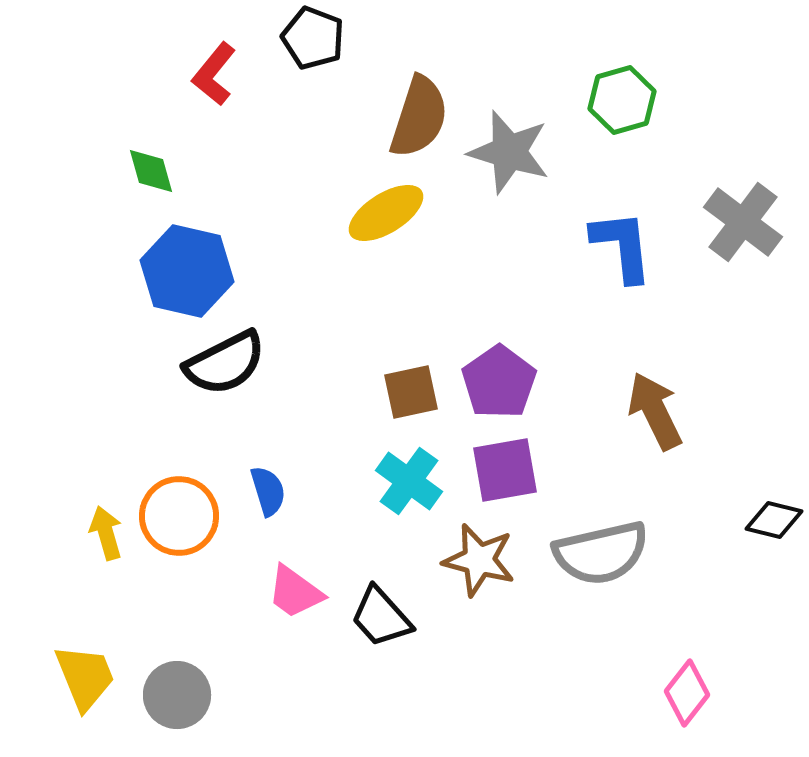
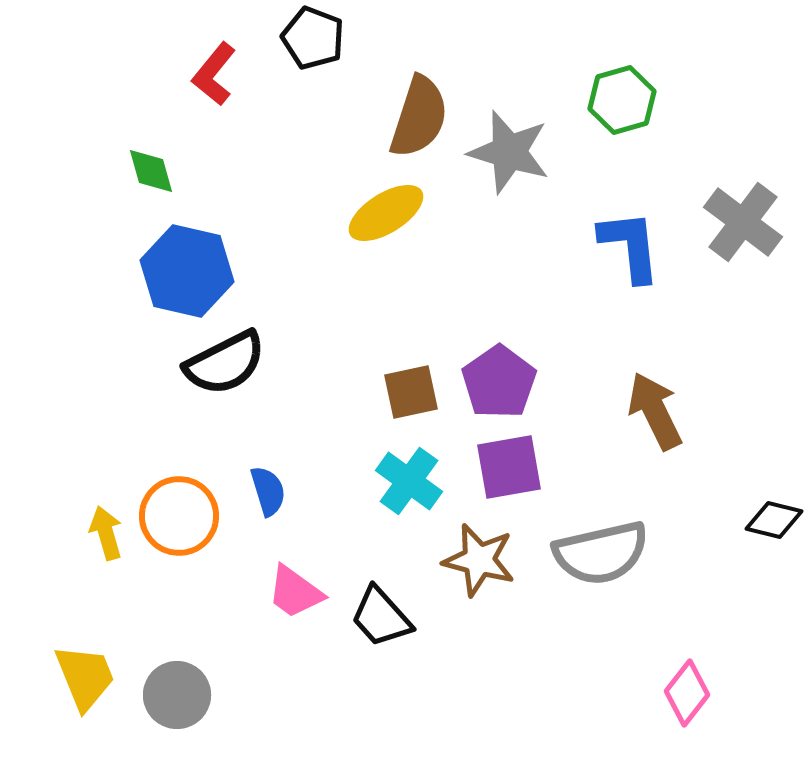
blue L-shape: moved 8 px right
purple square: moved 4 px right, 3 px up
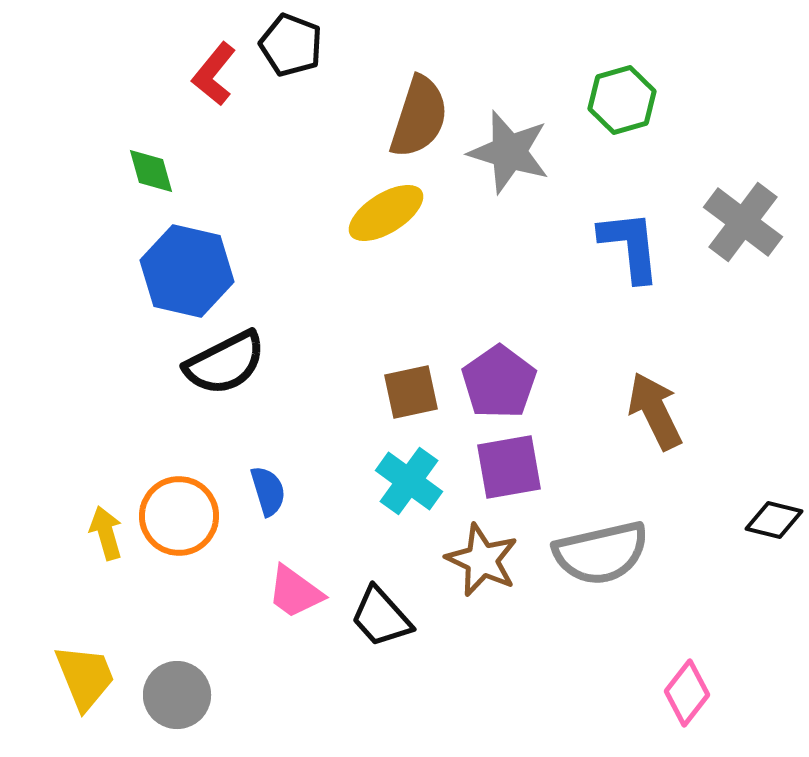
black pentagon: moved 22 px left, 7 px down
brown star: moved 3 px right; rotated 10 degrees clockwise
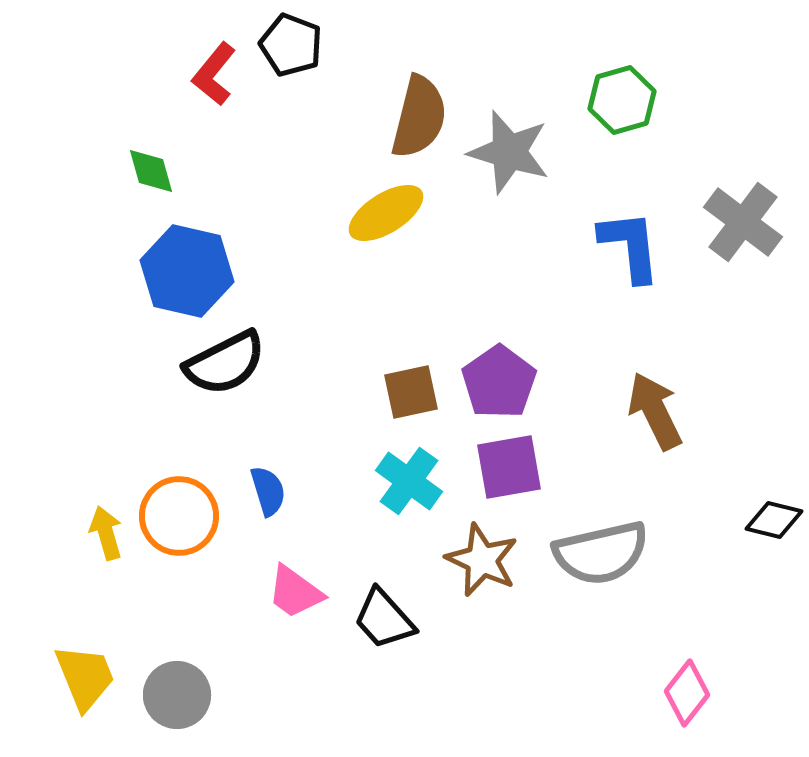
brown semicircle: rotated 4 degrees counterclockwise
black trapezoid: moved 3 px right, 2 px down
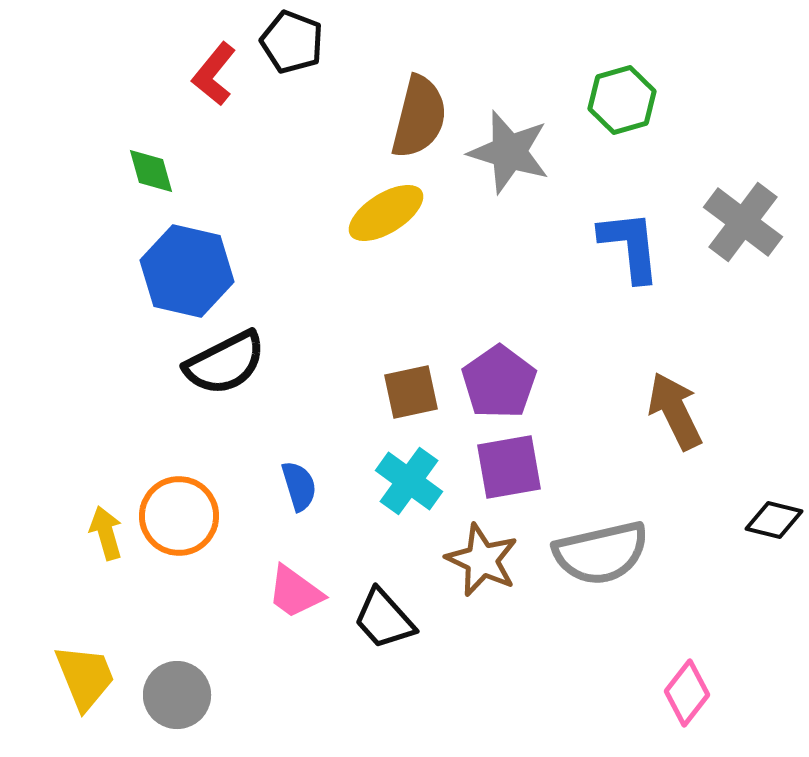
black pentagon: moved 1 px right, 3 px up
brown arrow: moved 20 px right
blue semicircle: moved 31 px right, 5 px up
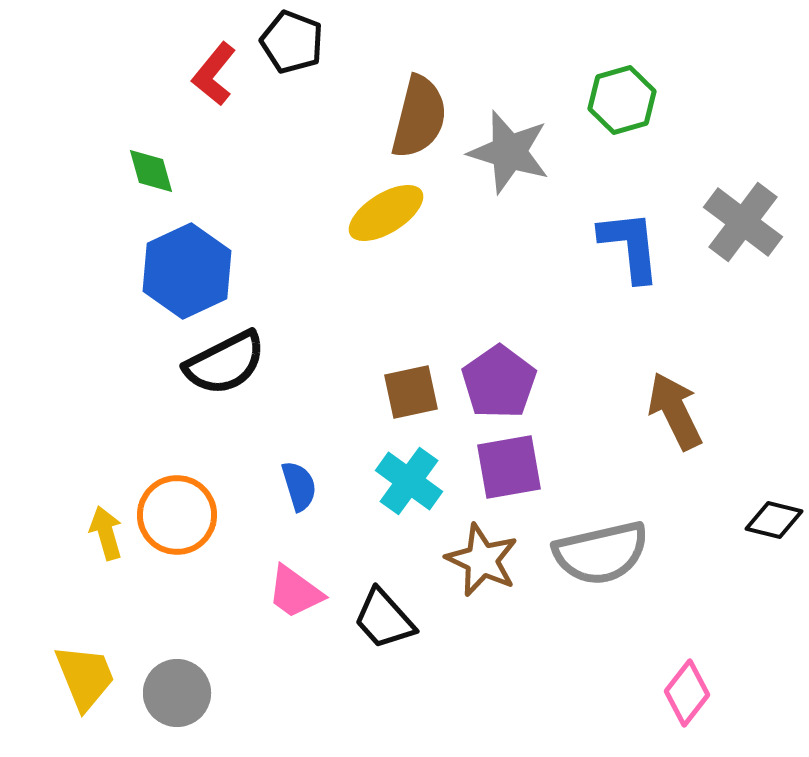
blue hexagon: rotated 22 degrees clockwise
orange circle: moved 2 px left, 1 px up
gray circle: moved 2 px up
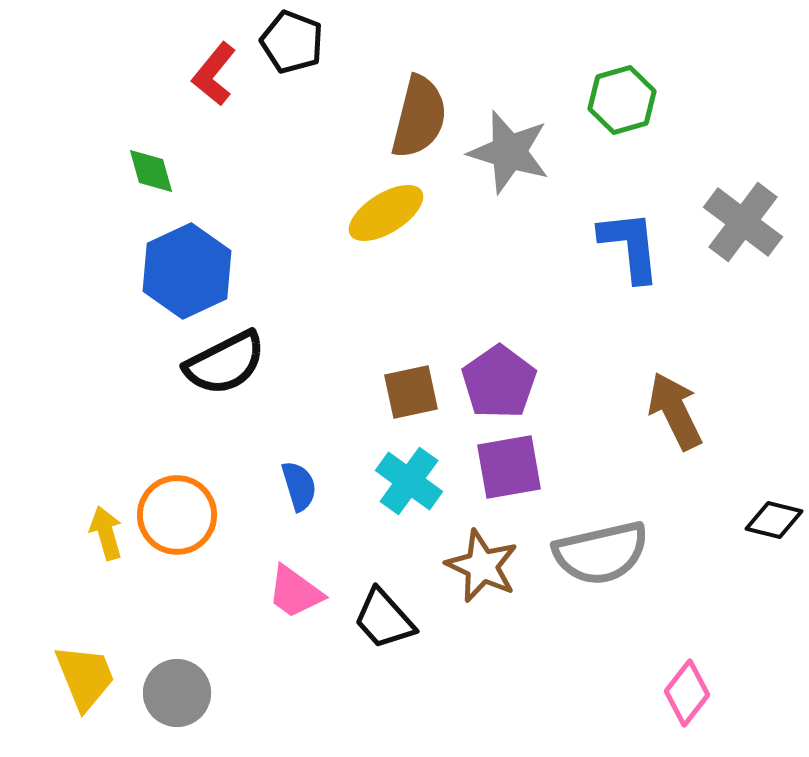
brown star: moved 6 px down
